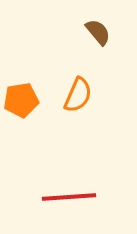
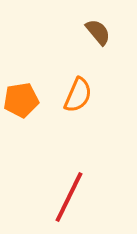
red line: rotated 60 degrees counterclockwise
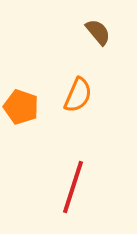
orange pentagon: moved 7 px down; rotated 28 degrees clockwise
red line: moved 4 px right, 10 px up; rotated 8 degrees counterclockwise
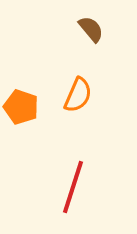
brown semicircle: moved 7 px left, 3 px up
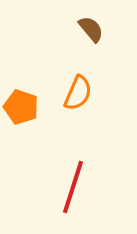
orange semicircle: moved 2 px up
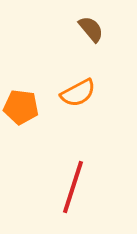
orange semicircle: rotated 39 degrees clockwise
orange pentagon: rotated 12 degrees counterclockwise
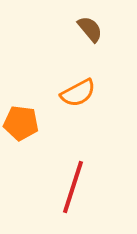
brown semicircle: moved 1 px left
orange pentagon: moved 16 px down
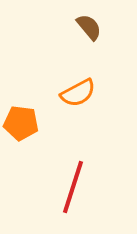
brown semicircle: moved 1 px left, 2 px up
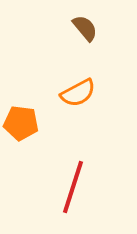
brown semicircle: moved 4 px left, 1 px down
